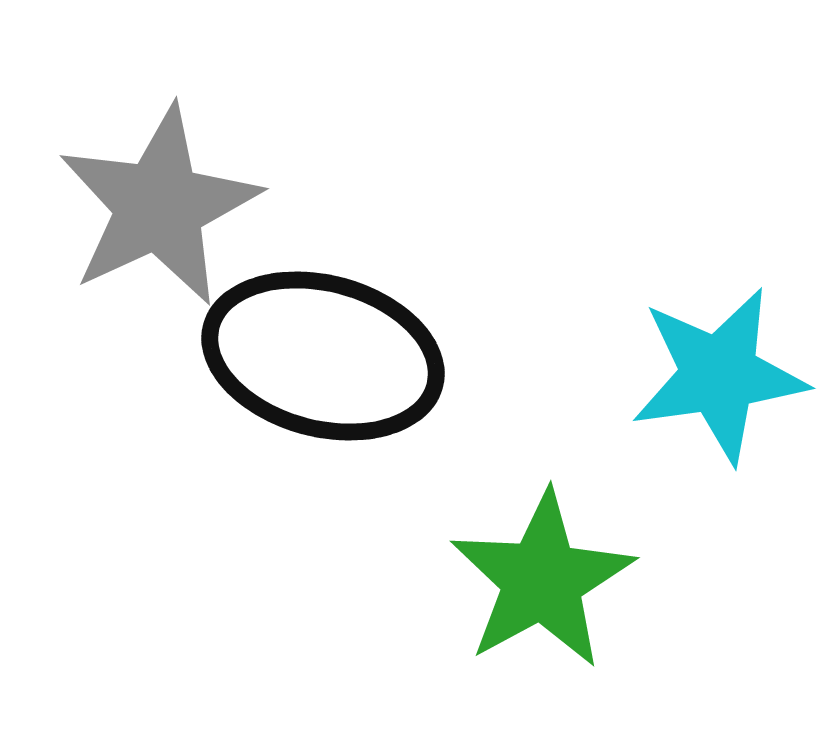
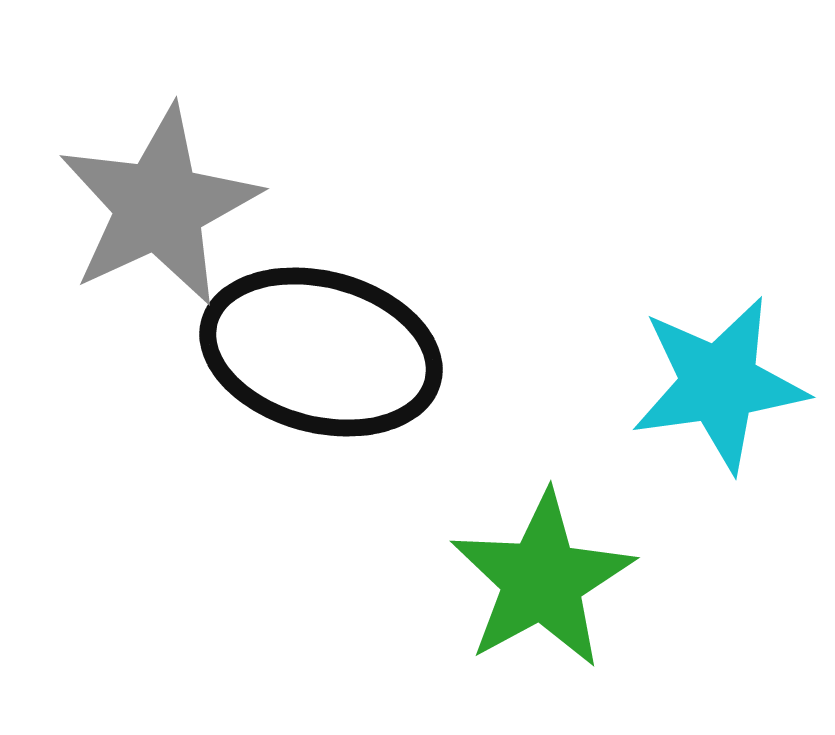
black ellipse: moved 2 px left, 4 px up
cyan star: moved 9 px down
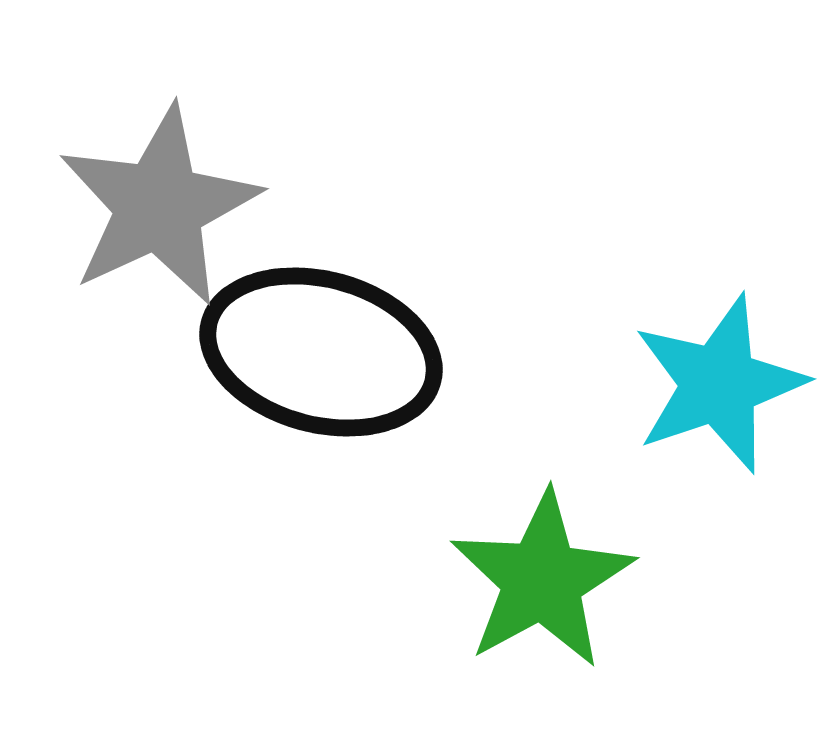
cyan star: rotated 11 degrees counterclockwise
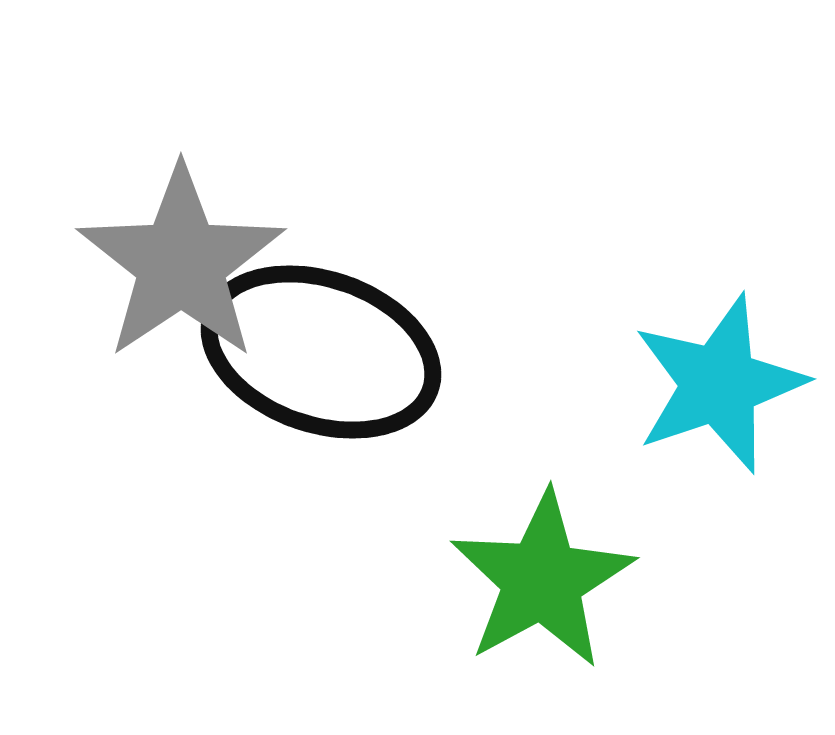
gray star: moved 22 px right, 57 px down; rotated 9 degrees counterclockwise
black ellipse: rotated 4 degrees clockwise
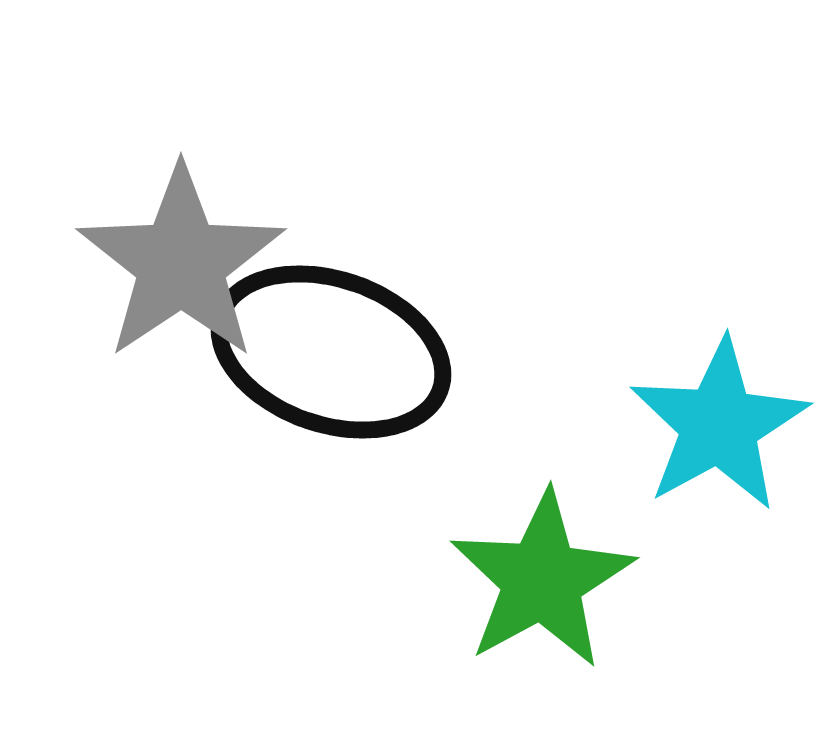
black ellipse: moved 10 px right
cyan star: moved 41 px down; rotated 10 degrees counterclockwise
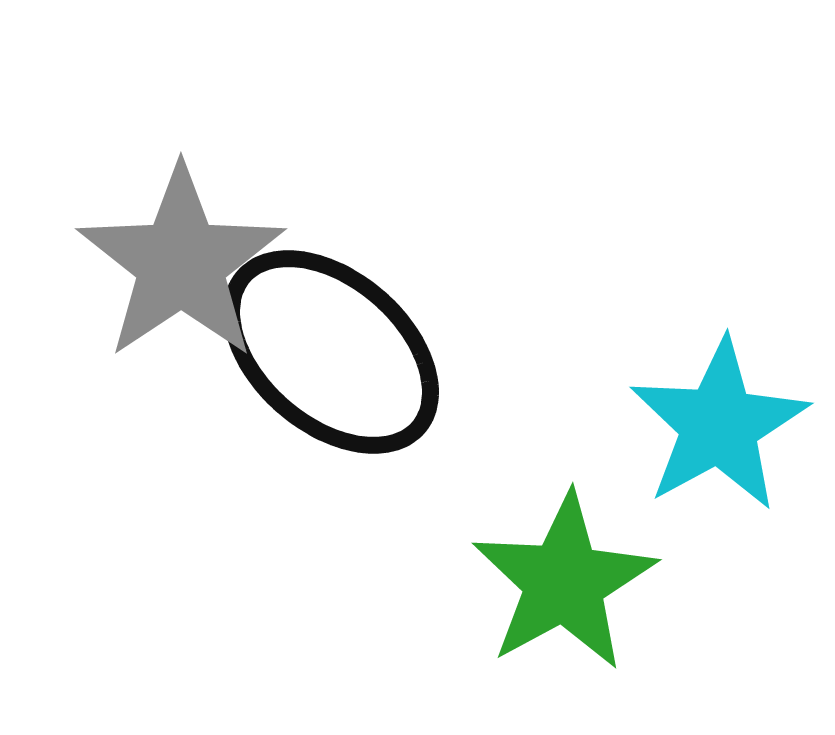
black ellipse: rotated 22 degrees clockwise
green star: moved 22 px right, 2 px down
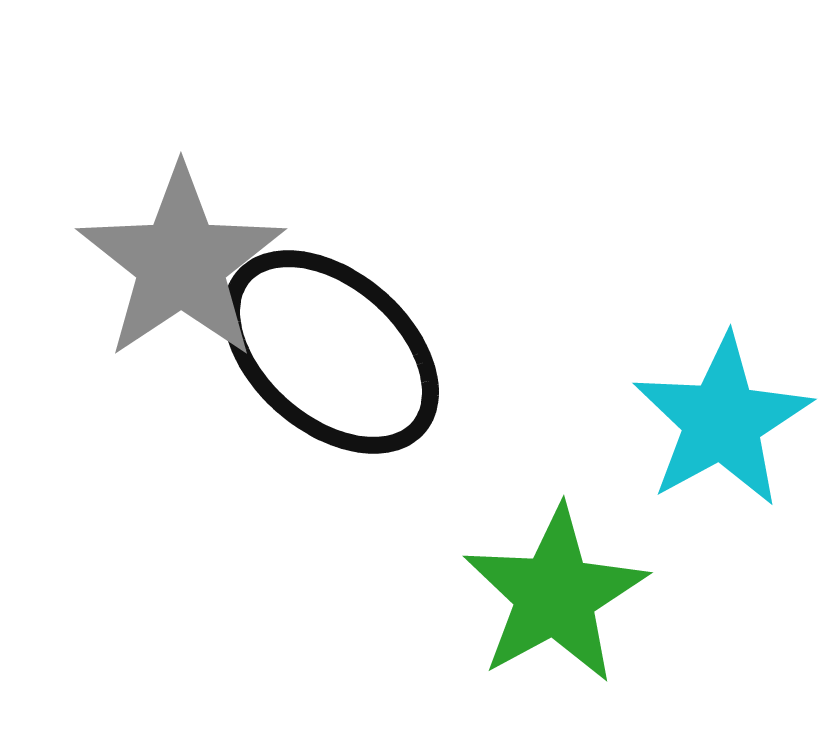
cyan star: moved 3 px right, 4 px up
green star: moved 9 px left, 13 px down
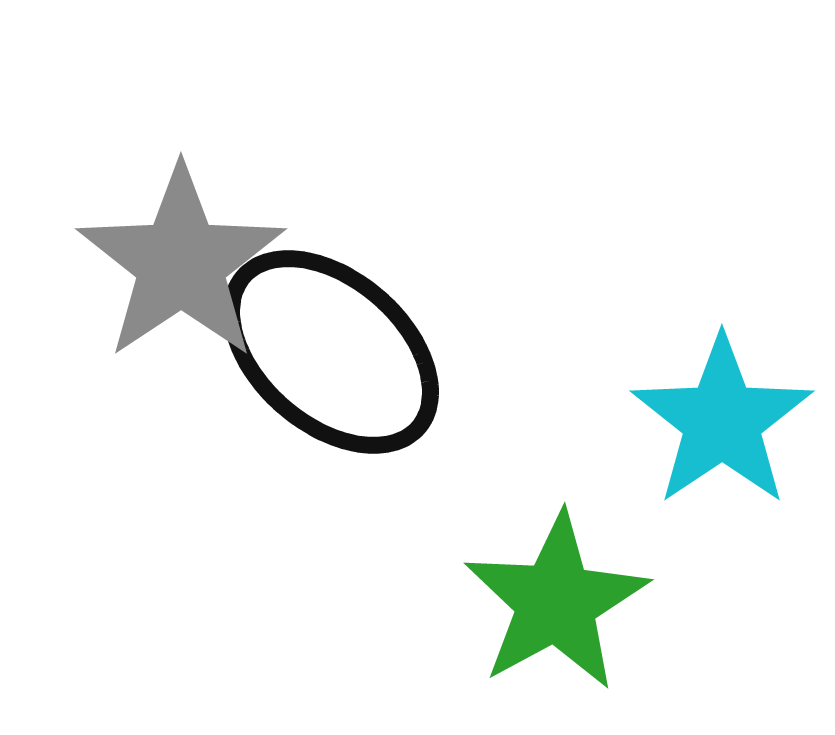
cyan star: rotated 5 degrees counterclockwise
green star: moved 1 px right, 7 px down
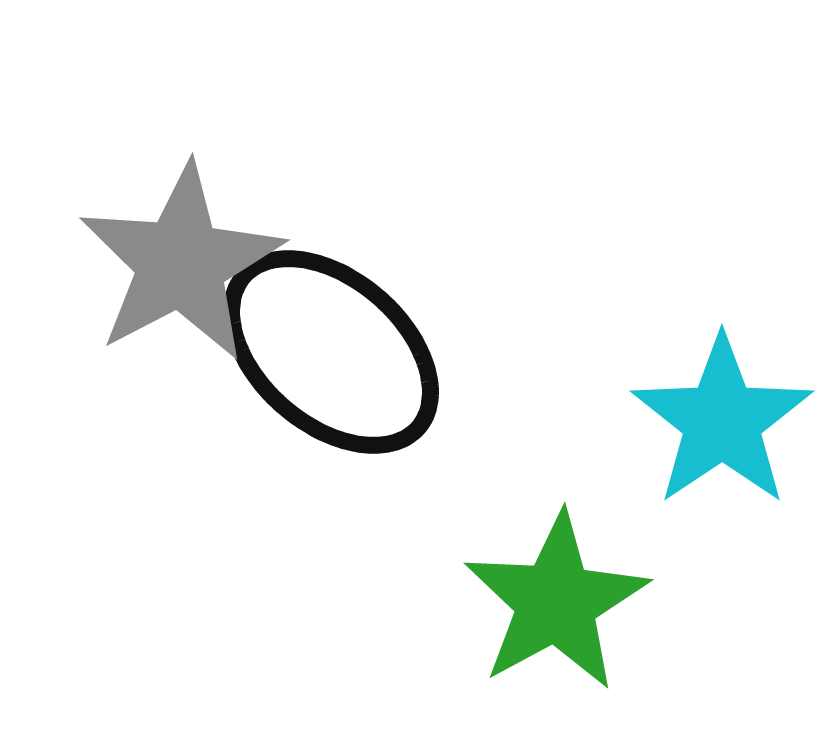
gray star: rotated 6 degrees clockwise
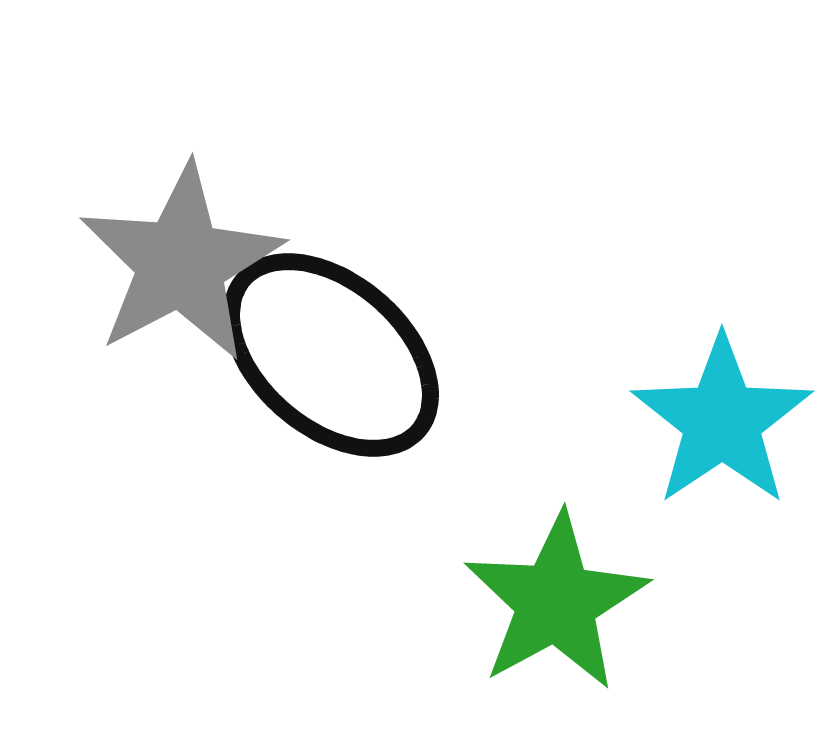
black ellipse: moved 3 px down
